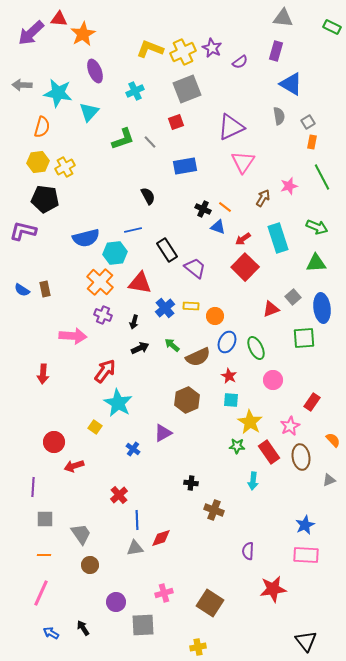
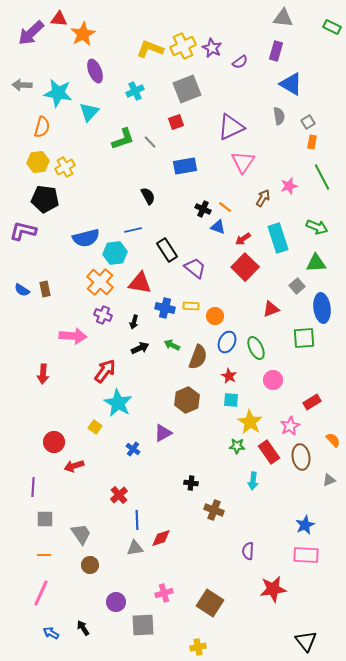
yellow cross at (183, 52): moved 6 px up
gray square at (293, 297): moved 4 px right, 11 px up
blue cross at (165, 308): rotated 36 degrees counterclockwise
green arrow at (172, 345): rotated 14 degrees counterclockwise
brown semicircle at (198, 357): rotated 45 degrees counterclockwise
red rectangle at (312, 402): rotated 24 degrees clockwise
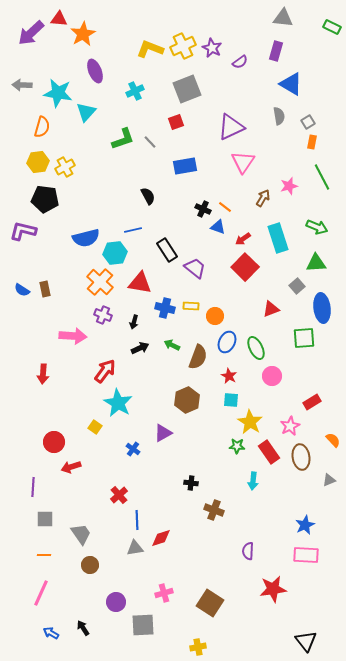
cyan triangle at (89, 112): moved 3 px left
pink circle at (273, 380): moved 1 px left, 4 px up
red arrow at (74, 466): moved 3 px left, 1 px down
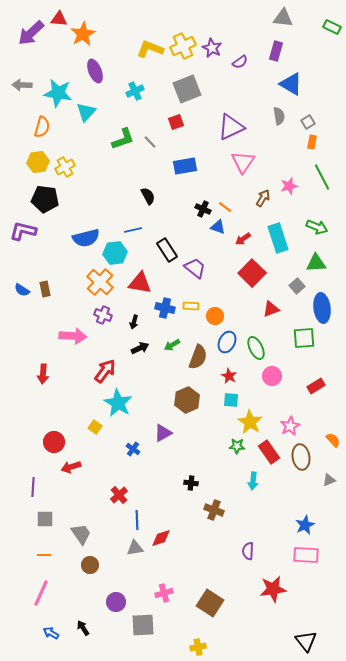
red square at (245, 267): moved 7 px right, 6 px down
green arrow at (172, 345): rotated 56 degrees counterclockwise
red rectangle at (312, 402): moved 4 px right, 16 px up
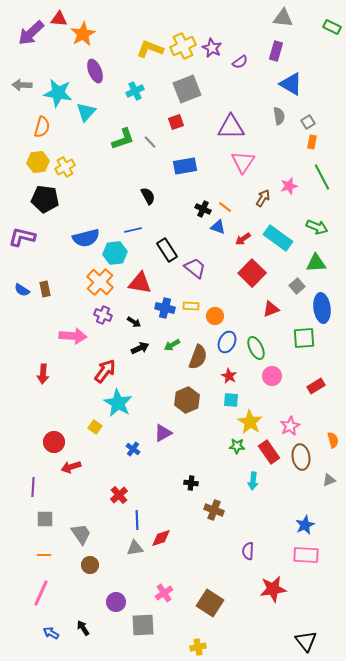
purple triangle at (231, 127): rotated 24 degrees clockwise
purple L-shape at (23, 231): moved 1 px left, 6 px down
cyan rectangle at (278, 238): rotated 36 degrees counterclockwise
black arrow at (134, 322): rotated 72 degrees counterclockwise
orange semicircle at (333, 440): rotated 28 degrees clockwise
pink cross at (164, 593): rotated 18 degrees counterclockwise
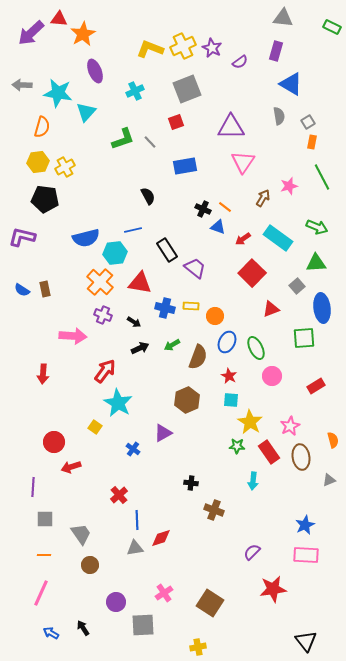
purple semicircle at (248, 551): moved 4 px right, 1 px down; rotated 42 degrees clockwise
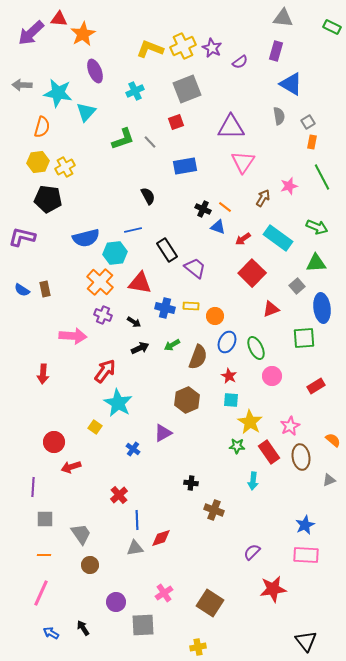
black pentagon at (45, 199): moved 3 px right
orange semicircle at (333, 440): rotated 35 degrees counterclockwise
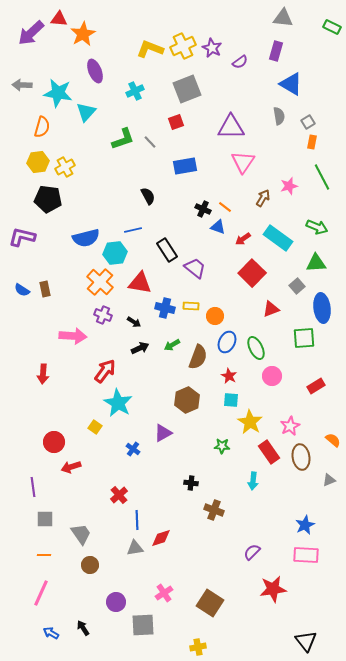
green star at (237, 446): moved 15 px left
purple line at (33, 487): rotated 12 degrees counterclockwise
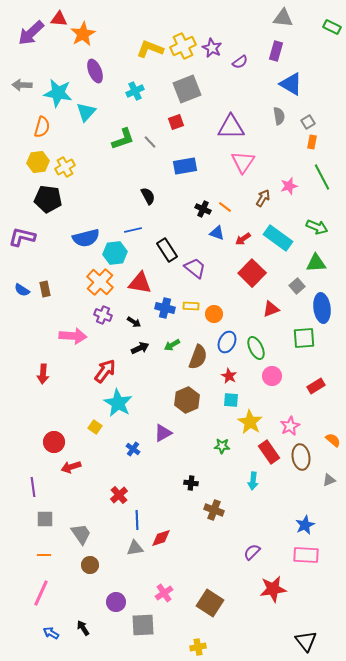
blue triangle at (218, 227): moved 1 px left, 6 px down
orange circle at (215, 316): moved 1 px left, 2 px up
